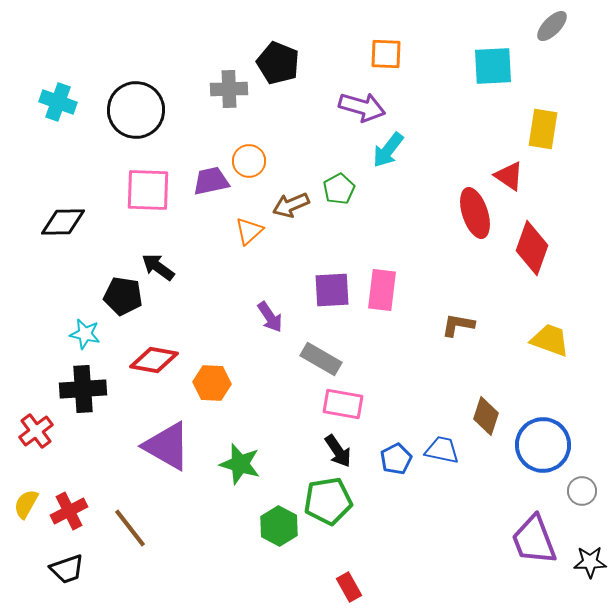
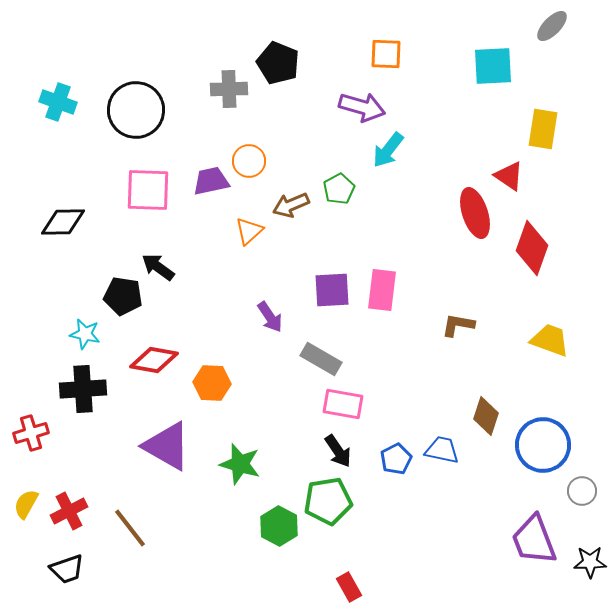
red cross at (36, 431): moved 5 px left, 2 px down; rotated 20 degrees clockwise
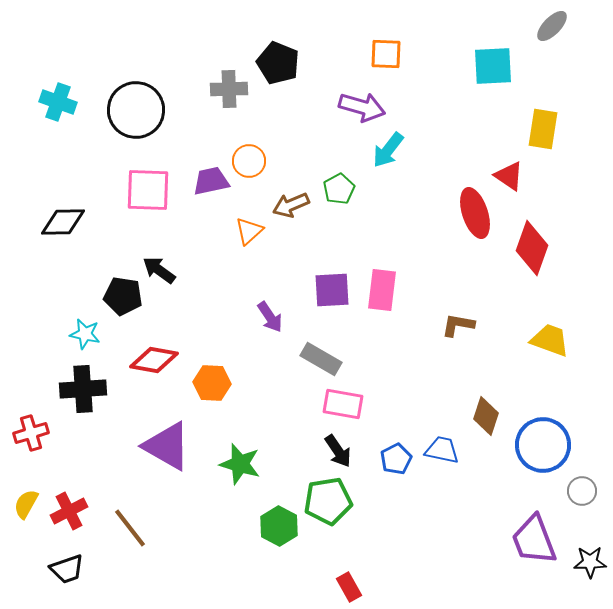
black arrow at (158, 267): moved 1 px right, 3 px down
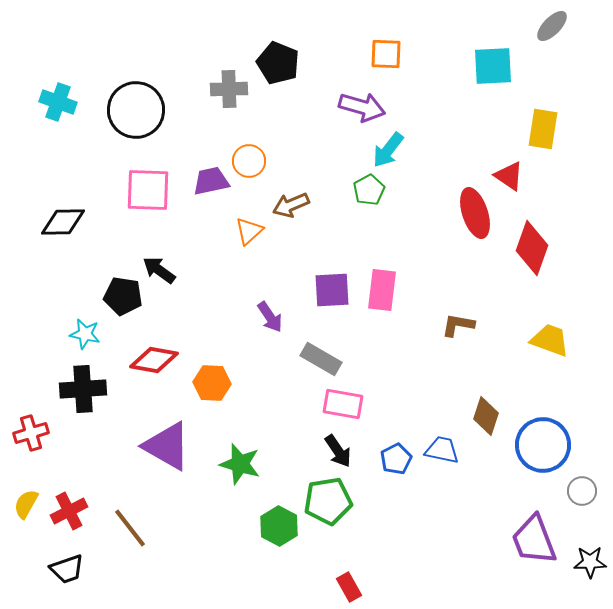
green pentagon at (339, 189): moved 30 px right, 1 px down
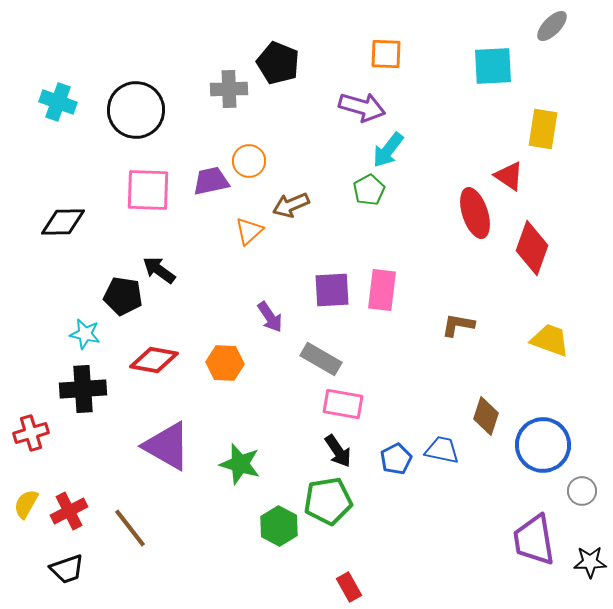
orange hexagon at (212, 383): moved 13 px right, 20 px up
purple trapezoid at (534, 540): rotated 12 degrees clockwise
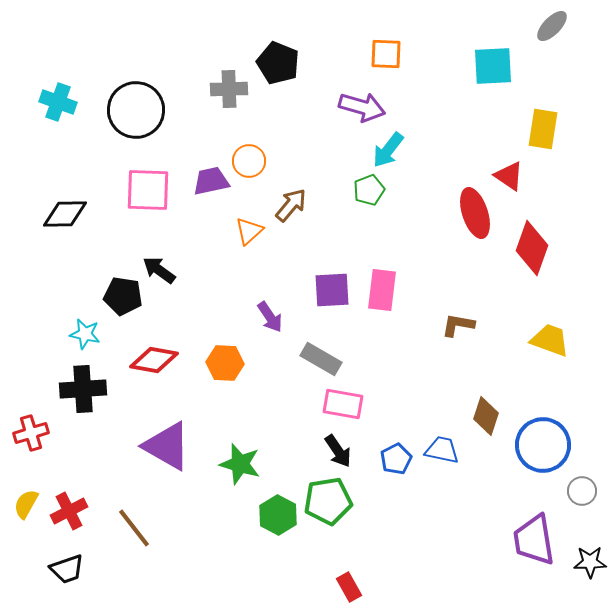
green pentagon at (369, 190): rotated 8 degrees clockwise
brown arrow at (291, 205): rotated 153 degrees clockwise
black diamond at (63, 222): moved 2 px right, 8 px up
green hexagon at (279, 526): moved 1 px left, 11 px up
brown line at (130, 528): moved 4 px right
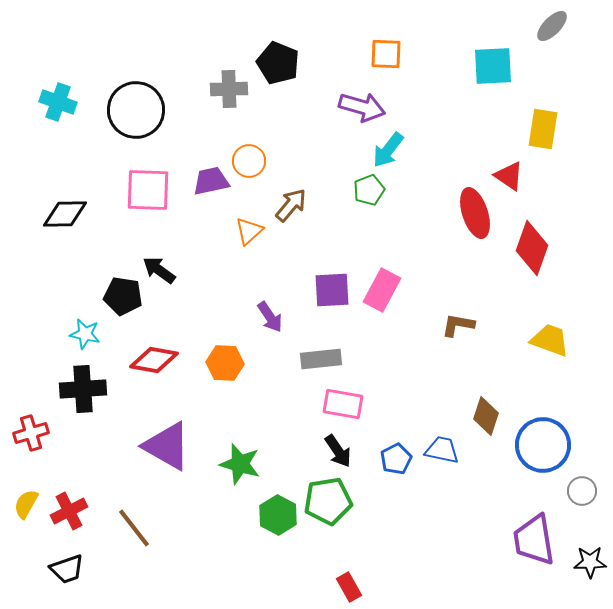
pink rectangle at (382, 290): rotated 21 degrees clockwise
gray rectangle at (321, 359): rotated 36 degrees counterclockwise
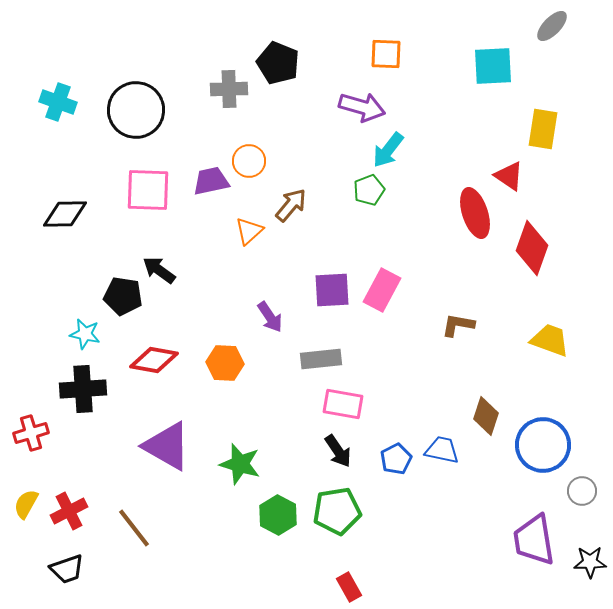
green pentagon at (328, 501): moved 9 px right, 10 px down
